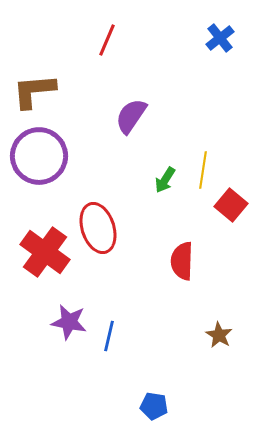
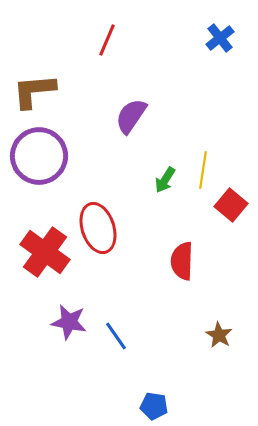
blue line: moved 7 px right; rotated 48 degrees counterclockwise
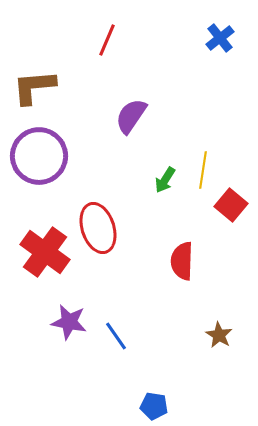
brown L-shape: moved 4 px up
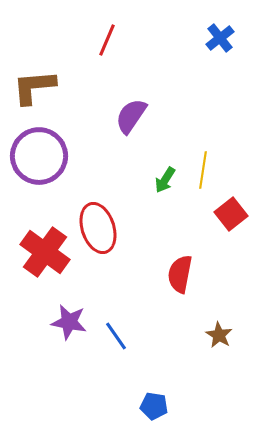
red square: moved 9 px down; rotated 12 degrees clockwise
red semicircle: moved 2 px left, 13 px down; rotated 9 degrees clockwise
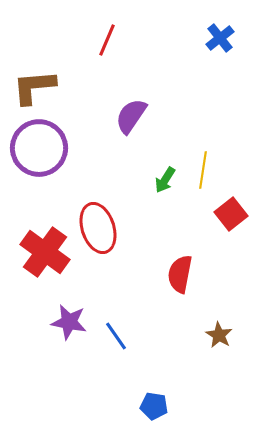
purple circle: moved 8 px up
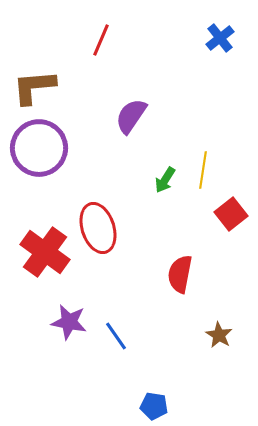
red line: moved 6 px left
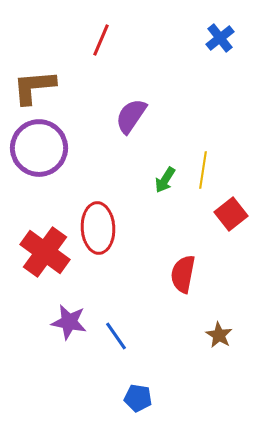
red ellipse: rotated 15 degrees clockwise
red semicircle: moved 3 px right
blue pentagon: moved 16 px left, 8 px up
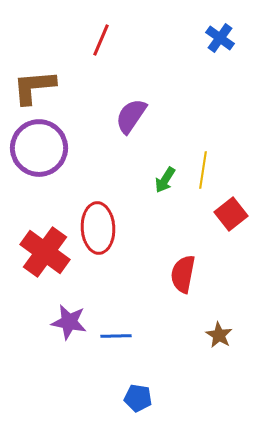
blue cross: rotated 16 degrees counterclockwise
blue line: rotated 56 degrees counterclockwise
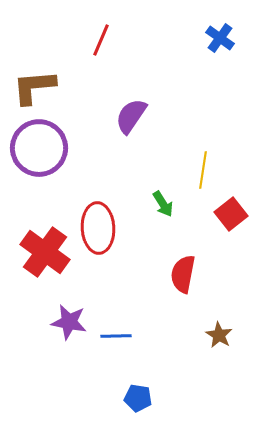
green arrow: moved 2 px left, 24 px down; rotated 64 degrees counterclockwise
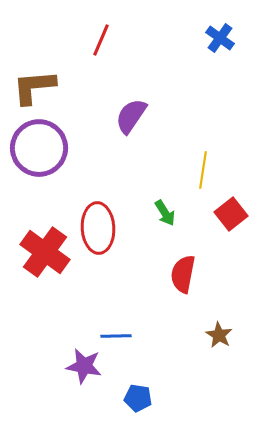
green arrow: moved 2 px right, 9 px down
purple star: moved 15 px right, 44 px down
